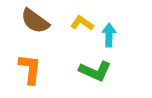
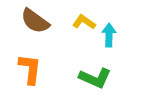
yellow L-shape: moved 2 px right, 1 px up
green L-shape: moved 7 px down
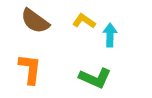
yellow L-shape: moved 1 px up
cyan arrow: moved 1 px right
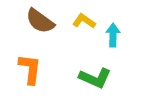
brown semicircle: moved 5 px right
cyan arrow: moved 3 px right
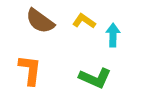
orange L-shape: moved 1 px down
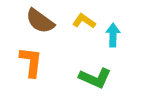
orange L-shape: moved 1 px right, 8 px up
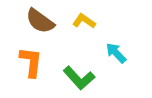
cyan arrow: moved 3 px right, 18 px down; rotated 45 degrees counterclockwise
green L-shape: moved 16 px left; rotated 24 degrees clockwise
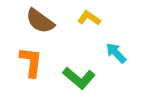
yellow L-shape: moved 5 px right, 3 px up
green L-shape: rotated 8 degrees counterclockwise
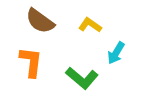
yellow L-shape: moved 1 px right, 7 px down
cyan arrow: rotated 105 degrees counterclockwise
green L-shape: moved 3 px right
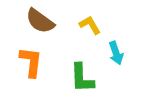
yellow L-shape: rotated 25 degrees clockwise
cyan arrow: rotated 50 degrees counterclockwise
green L-shape: rotated 48 degrees clockwise
